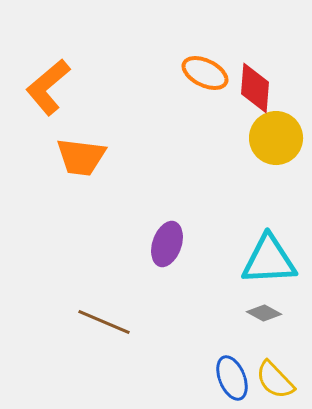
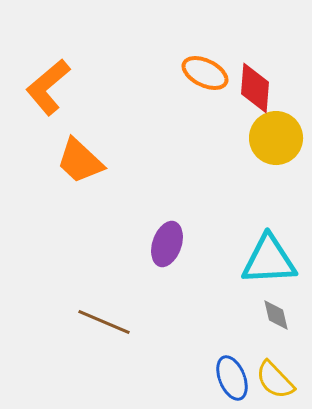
orange trapezoid: moved 1 px left, 4 px down; rotated 36 degrees clockwise
gray diamond: moved 12 px right, 2 px down; rotated 48 degrees clockwise
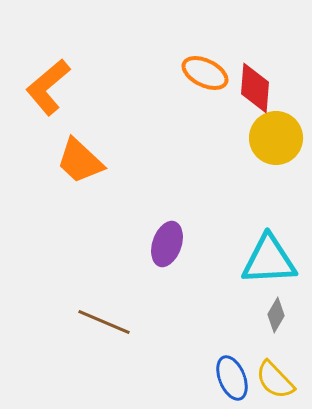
gray diamond: rotated 44 degrees clockwise
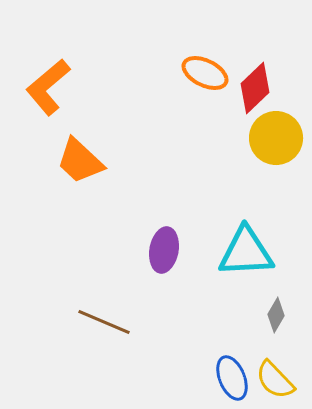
red diamond: rotated 42 degrees clockwise
purple ellipse: moved 3 px left, 6 px down; rotated 9 degrees counterclockwise
cyan triangle: moved 23 px left, 8 px up
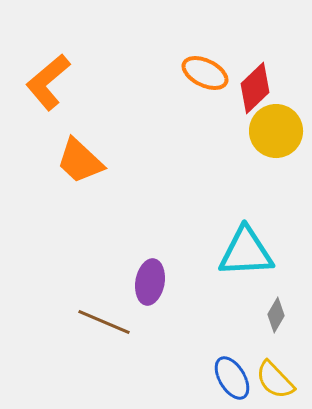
orange L-shape: moved 5 px up
yellow circle: moved 7 px up
purple ellipse: moved 14 px left, 32 px down
blue ellipse: rotated 9 degrees counterclockwise
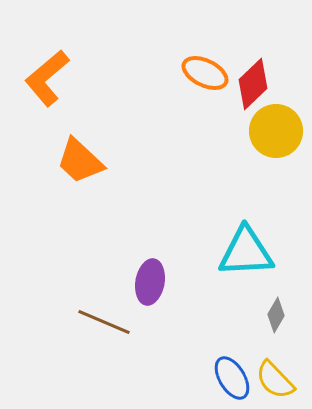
orange L-shape: moved 1 px left, 4 px up
red diamond: moved 2 px left, 4 px up
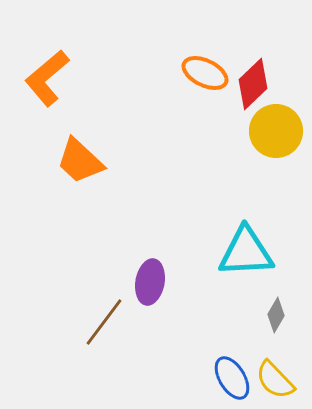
brown line: rotated 76 degrees counterclockwise
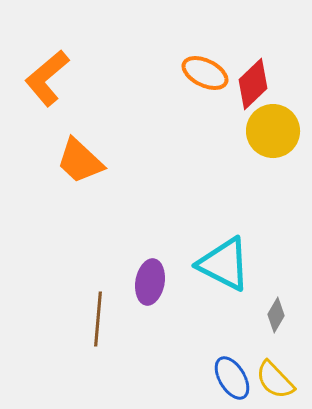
yellow circle: moved 3 px left
cyan triangle: moved 22 px left, 12 px down; rotated 30 degrees clockwise
brown line: moved 6 px left, 3 px up; rotated 32 degrees counterclockwise
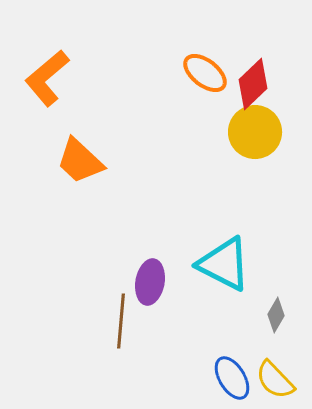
orange ellipse: rotated 12 degrees clockwise
yellow circle: moved 18 px left, 1 px down
brown line: moved 23 px right, 2 px down
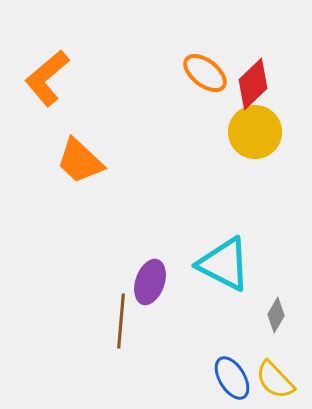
purple ellipse: rotated 9 degrees clockwise
